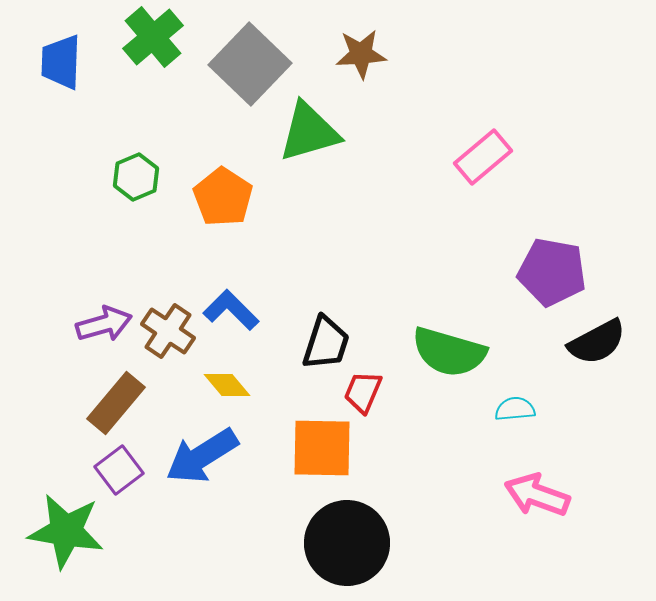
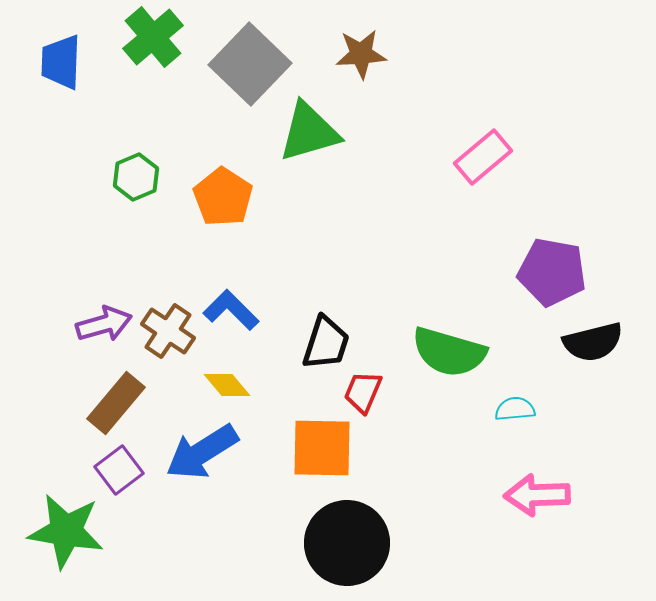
black semicircle: moved 4 px left; rotated 14 degrees clockwise
blue arrow: moved 4 px up
pink arrow: rotated 22 degrees counterclockwise
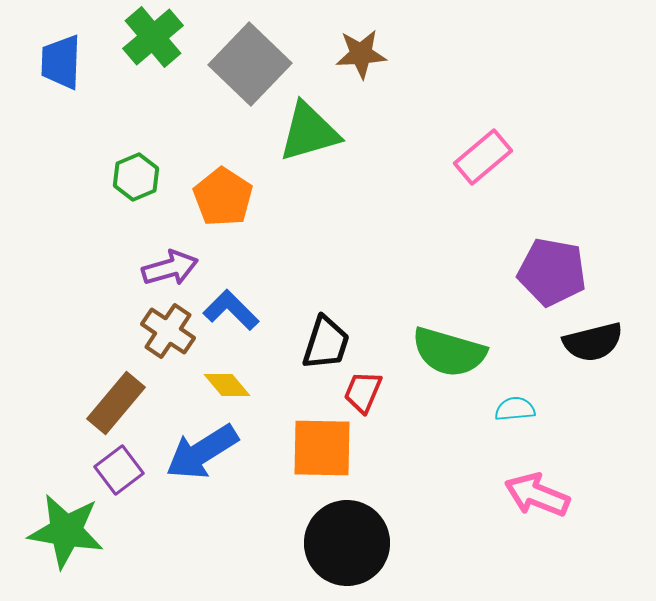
purple arrow: moved 66 px right, 56 px up
pink arrow: rotated 24 degrees clockwise
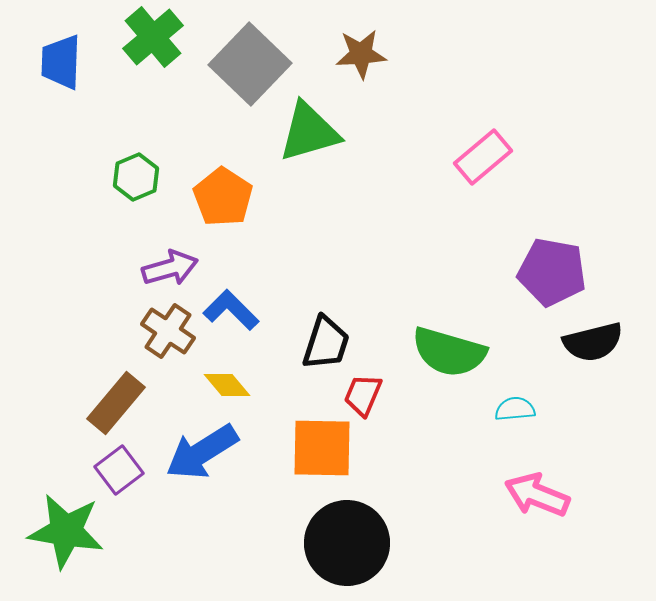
red trapezoid: moved 3 px down
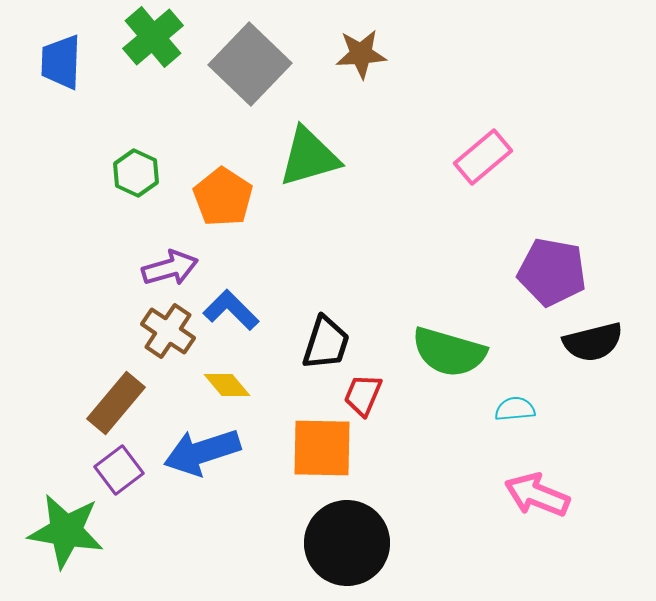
green triangle: moved 25 px down
green hexagon: moved 4 px up; rotated 12 degrees counterclockwise
blue arrow: rotated 14 degrees clockwise
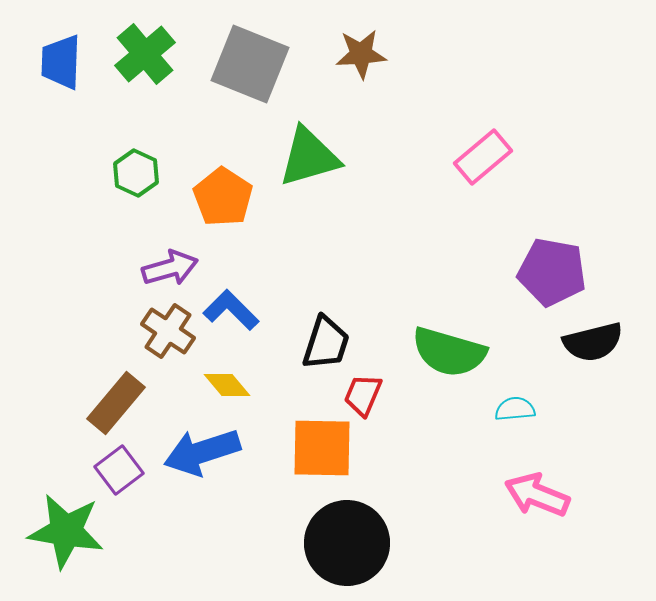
green cross: moved 8 px left, 17 px down
gray square: rotated 22 degrees counterclockwise
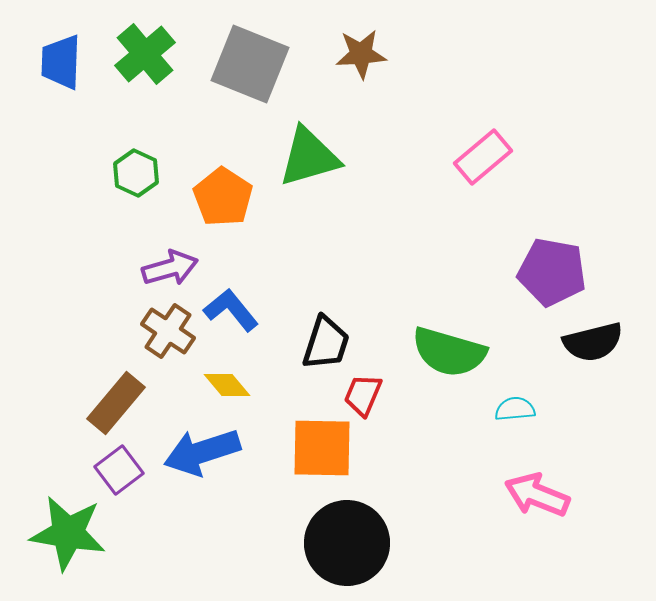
blue L-shape: rotated 6 degrees clockwise
green star: moved 2 px right, 2 px down
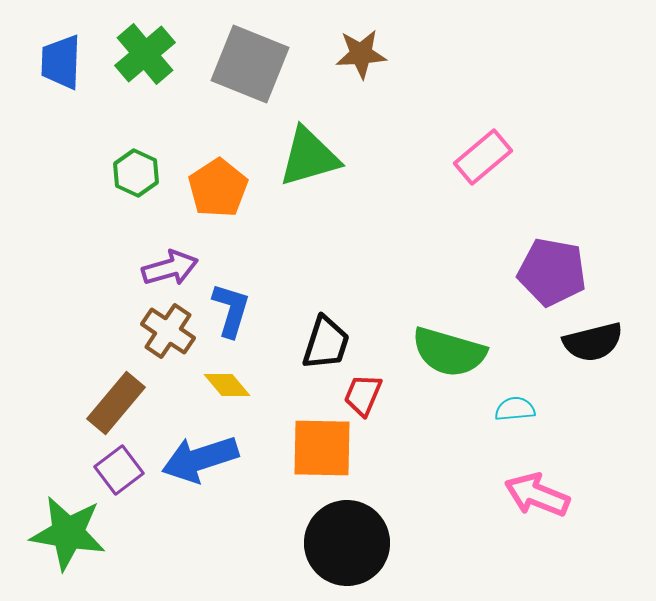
orange pentagon: moved 5 px left, 9 px up; rotated 6 degrees clockwise
blue L-shape: rotated 56 degrees clockwise
blue arrow: moved 2 px left, 7 px down
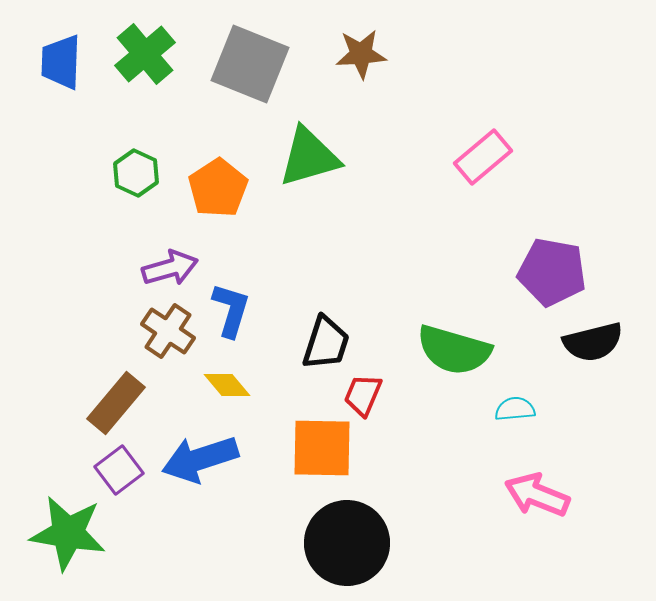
green semicircle: moved 5 px right, 2 px up
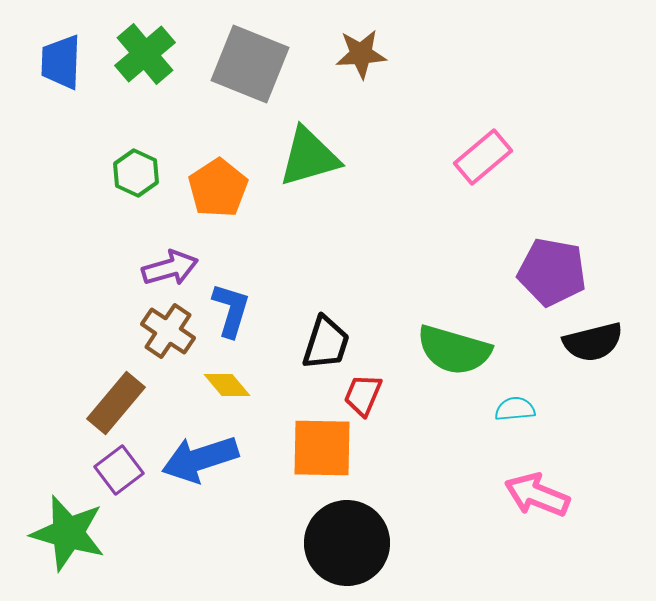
green star: rotated 6 degrees clockwise
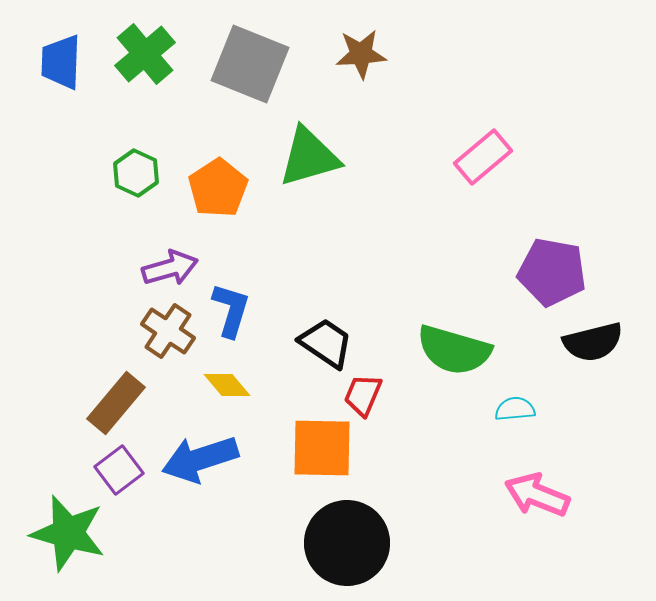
black trapezoid: rotated 74 degrees counterclockwise
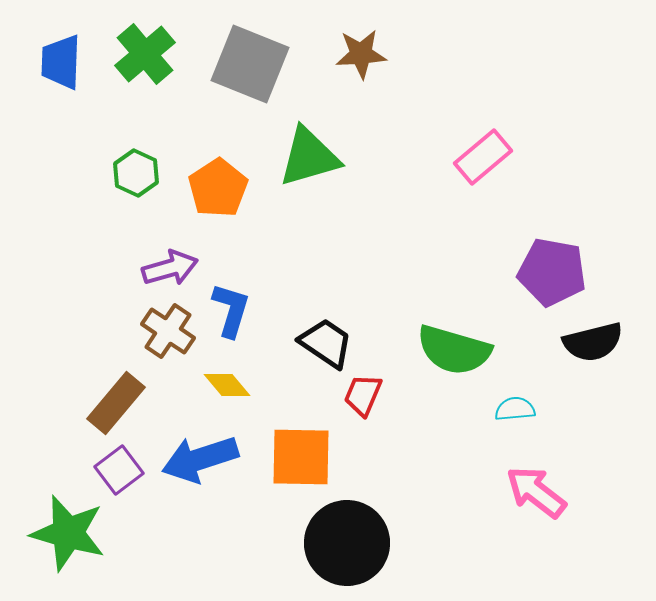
orange square: moved 21 px left, 9 px down
pink arrow: moved 1 px left, 3 px up; rotated 16 degrees clockwise
